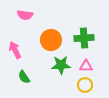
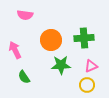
pink triangle: moved 5 px right; rotated 24 degrees counterclockwise
yellow circle: moved 2 px right
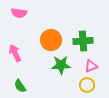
pink semicircle: moved 6 px left, 2 px up
green cross: moved 1 px left, 3 px down
pink arrow: moved 3 px down
green semicircle: moved 4 px left, 9 px down
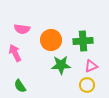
pink semicircle: moved 3 px right, 16 px down
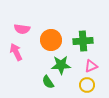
pink arrow: moved 1 px right, 1 px up
green semicircle: moved 28 px right, 4 px up
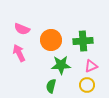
pink semicircle: rotated 14 degrees clockwise
pink arrow: moved 3 px right, 1 px down
green semicircle: moved 3 px right, 4 px down; rotated 48 degrees clockwise
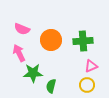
green star: moved 28 px left, 8 px down
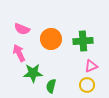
orange circle: moved 1 px up
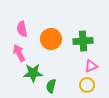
pink semicircle: rotated 56 degrees clockwise
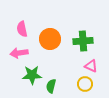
orange circle: moved 1 px left
pink arrow: rotated 72 degrees counterclockwise
pink triangle: rotated 48 degrees clockwise
green star: moved 1 px left, 2 px down
yellow circle: moved 2 px left, 1 px up
